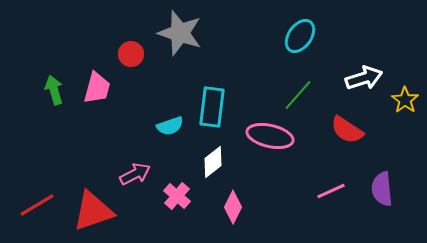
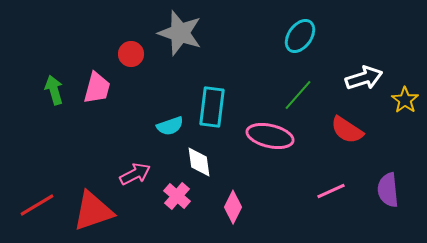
white diamond: moved 14 px left; rotated 60 degrees counterclockwise
purple semicircle: moved 6 px right, 1 px down
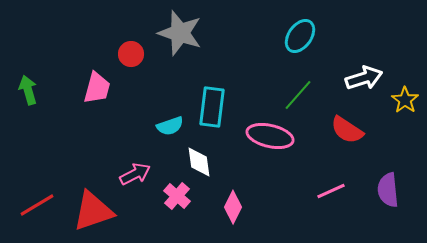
green arrow: moved 26 px left
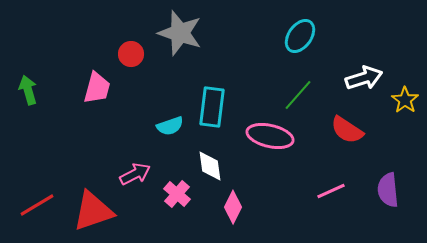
white diamond: moved 11 px right, 4 px down
pink cross: moved 2 px up
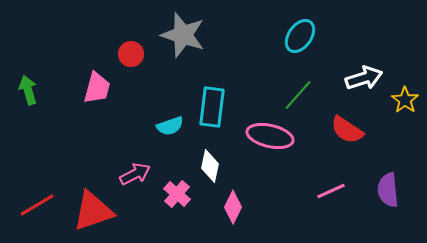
gray star: moved 3 px right, 2 px down
white diamond: rotated 20 degrees clockwise
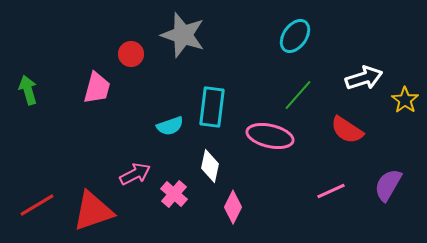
cyan ellipse: moved 5 px left
purple semicircle: moved 5 px up; rotated 36 degrees clockwise
pink cross: moved 3 px left
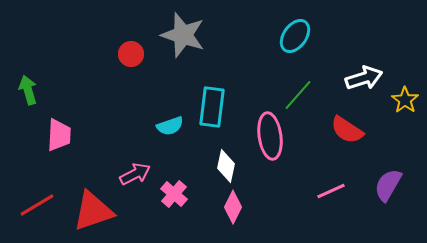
pink trapezoid: moved 38 px left, 47 px down; rotated 12 degrees counterclockwise
pink ellipse: rotated 69 degrees clockwise
white diamond: moved 16 px right
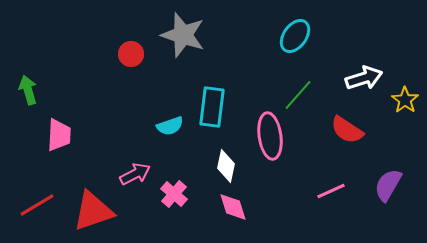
pink diamond: rotated 44 degrees counterclockwise
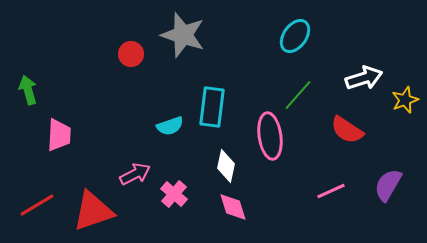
yellow star: rotated 16 degrees clockwise
